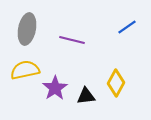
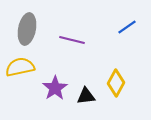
yellow semicircle: moved 5 px left, 3 px up
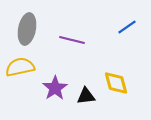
yellow diamond: rotated 44 degrees counterclockwise
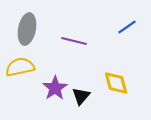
purple line: moved 2 px right, 1 px down
black triangle: moved 5 px left; rotated 42 degrees counterclockwise
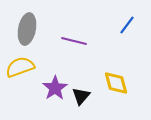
blue line: moved 2 px up; rotated 18 degrees counterclockwise
yellow semicircle: rotated 8 degrees counterclockwise
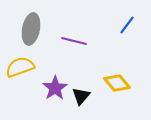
gray ellipse: moved 4 px right
yellow diamond: moved 1 px right; rotated 24 degrees counterclockwise
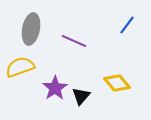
purple line: rotated 10 degrees clockwise
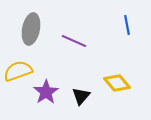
blue line: rotated 48 degrees counterclockwise
yellow semicircle: moved 2 px left, 4 px down
purple star: moved 9 px left, 4 px down
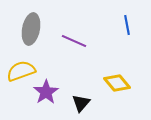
yellow semicircle: moved 3 px right
black triangle: moved 7 px down
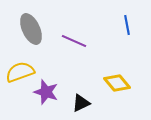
gray ellipse: rotated 36 degrees counterclockwise
yellow semicircle: moved 1 px left, 1 px down
purple star: rotated 20 degrees counterclockwise
black triangle: rotated 24 degrees clockwise
